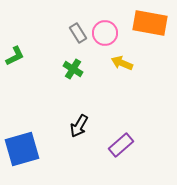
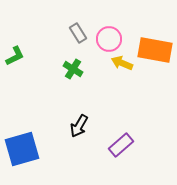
orange rectangle: moved 5 px right, 27 px down
pink circle: moved 4 px right, 6 px down
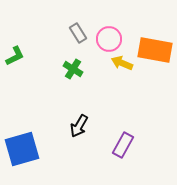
purple rectangle: moved 2 px right; rotated 20 degrees counterclockwise
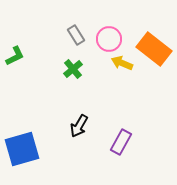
gray rectangle: moved 2 px left, 2 px down
orange rectangle: moved 1 px left, 1 px up; rotated 28 degrees clockwise
green cross: rotated 18 degrees clockwise
purple rectangle: moved 2 px left, 3 px up
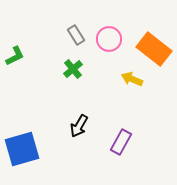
yellow arrow: moved 10 px right, 16 px down
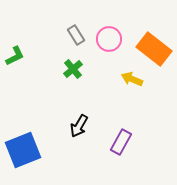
blue square: moved 1 px right, 1 px down; rotated 6 degrees counterclockwise
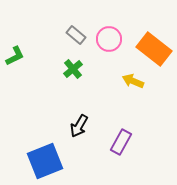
gray rectangle: rotated 18 degrees counterclockwise
yellow arrow: moved 1 px right, 2 px down
blue square: moved 22 px right, 11 px down
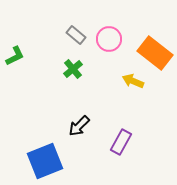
orange rectangle: moved 1 px right, 4 px down
black arrow: rotated 15 degrees clockwise
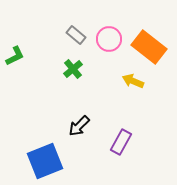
orange rectangle: moved 6 px left, 6 px up
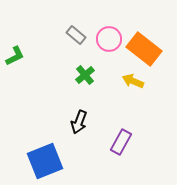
orange rectangle: moved 5 px left, 2 px down
green cross: moved 12 px right, 6 px down
black arrow: moved 4 px up; rotated 25 degrees counterclockwise
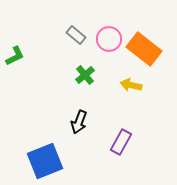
yellow arrow: moved 2 px left, 4 px down; rotated 10 degrees counterclockwise
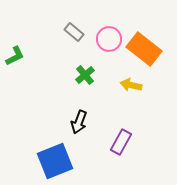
gray rectangle: moved 2 px left, 3 px up
blue square: moved 10 px right
